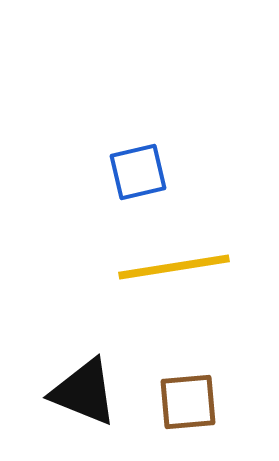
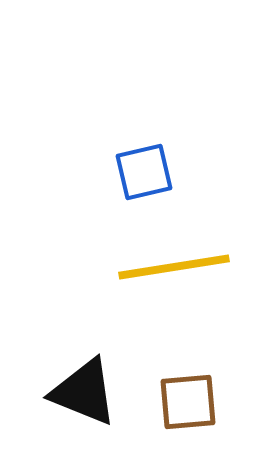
blue square: moved 6 px right
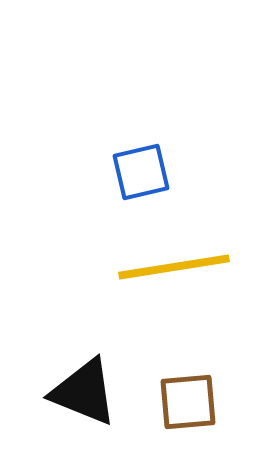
blue square: moved 3 px left
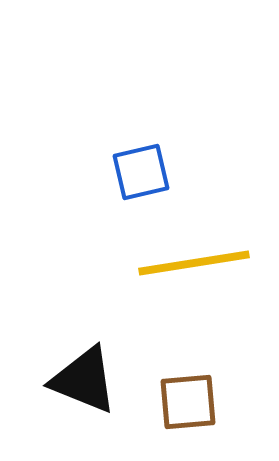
yellow line: moved 20 px right, 4 px up
black triangle: moved 12 px up
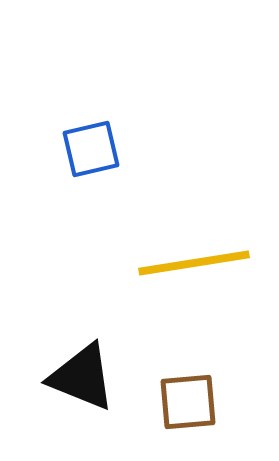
blue square: moved 50 px left, 23 px up
black triangle: moved 2 px left, 3 px up
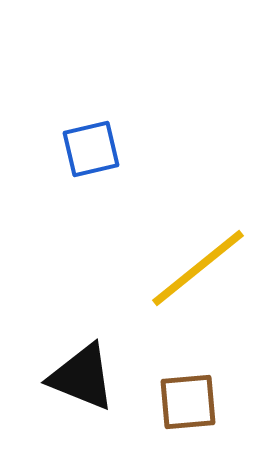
yellow line: moved 4 px right, 5 px down; rotated 30 degrees counterclockwise
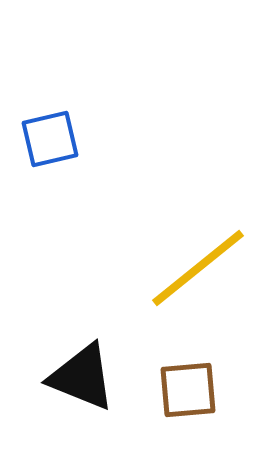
blue square: moved 41 px left, 10 px up
brown square: moved 12 px up
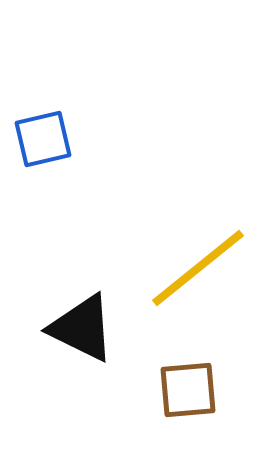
blue square: moved 7 px left
black triangle: moved 49 px up; rotated 4 degrees clockwise
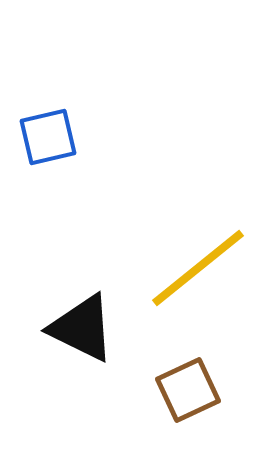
blue square: moved 5 px right, 2 px up
brown square: rotated 20 degrees counterclockwise
